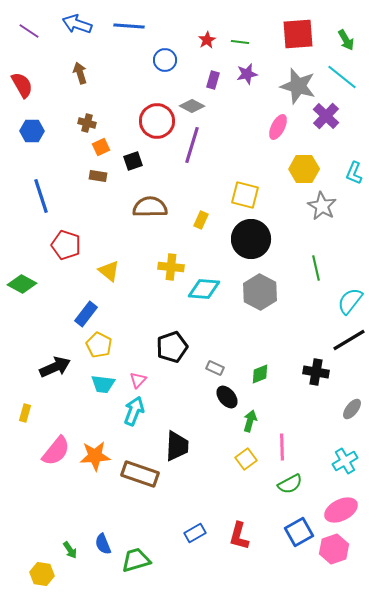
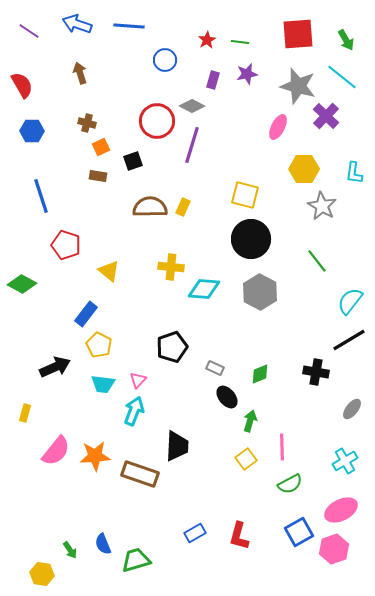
cyan L-shape at (354, 173): rotated 15 degrees counterclockwise
yellow rectangle at (201, 220): moved 18 px left, 13 px up
green line at (316, 268): moved 1 px right, 7 px up; rotated 25 degrees counterclockwise
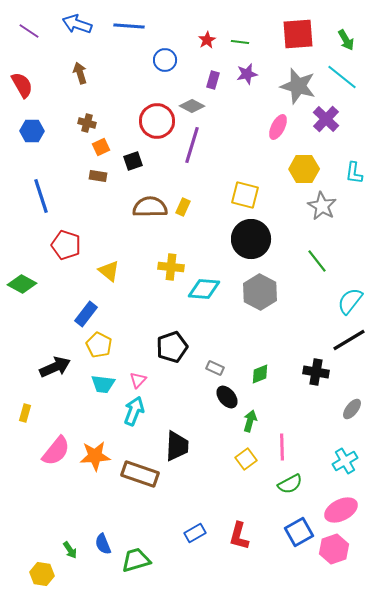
purple cross at (326, 116): moved 3 px down
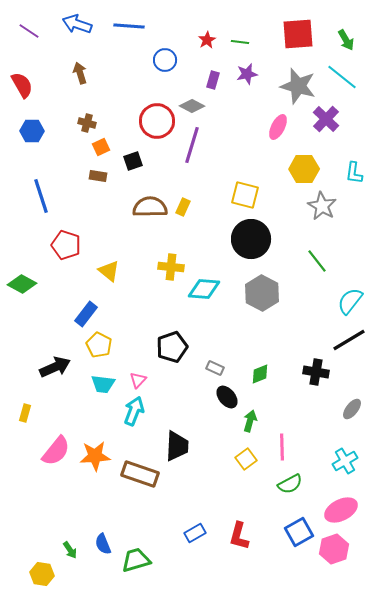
gray hexagon at (260, 292): moved 2 px right, 1 px down
